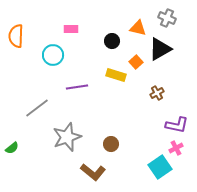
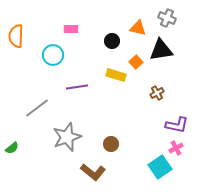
black triangle: moved 1 px right, 1 px down; rotated 20 degrees clockwise
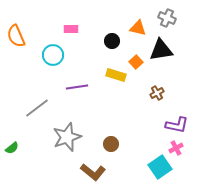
orange semicircle: rotated 25 degrees counterclockwise
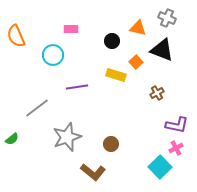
black triangle: moved 1 px right; rotated 30 degrees clockwise
green semicircle: moved 9 px up
cyan square: rotated 10 degrees counterclockwise
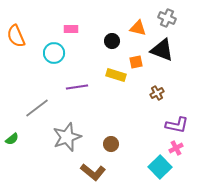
cyan circle: moved 1 px right, 2 px up
orange square: rotated 32 degrees clockwise
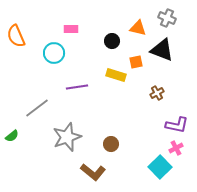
green semicircle: moved 3 px up
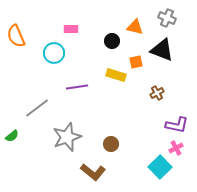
orange triangle: moved 3 px left, 1 px up
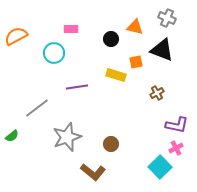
orange semicircle: rotated 85 degrees clockwise
black circle: moved 1 px left, 2 px up
